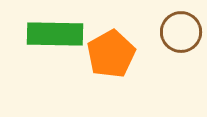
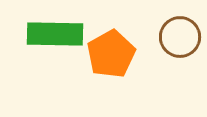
brown circle: moved 1 px left, 5 px down
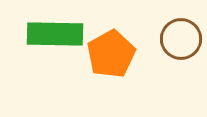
brown circle: moved 1 px right, 2 px down
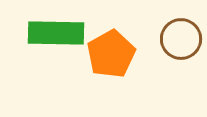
green rectangle: moved 1 px right, 1 px up
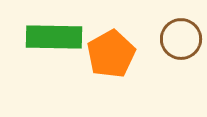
green rectangle: moved 2 px left, 4 px down
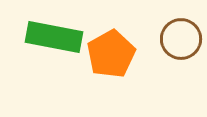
green rectangle: rotated 10 degrees clockwise
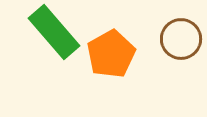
green rectangle: moved 5 px up; rotated 38 degrees clockwise
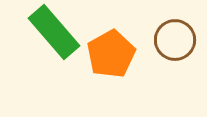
brown circle: moved 6 px left, 1 px down
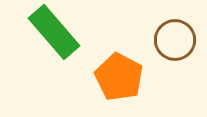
orange pentagon: moved 8 px right, 23 px down; rotated 15 degrees counterclockwise
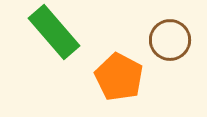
brown circle: moved 5 px left
